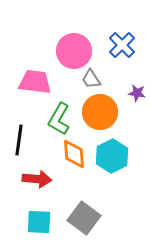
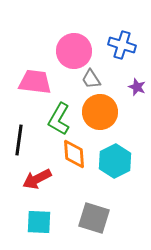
blue cross: rotated 28 degrees counterclockwise
purple star: moved 6 px up; rotated 12 degrees clockwise
cyan hexagon: moved 3 px right, 5 px down
red arrow: rotated 148 degrees clockwise
gray square: moved 10 px right; rotated 20 degrees counterclockwise
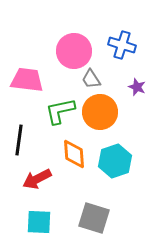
pink trapezoid: moved 8 px left, 2 px up
green L-shape: moved 1 px right, 8 px up; rotated 48 degrees clockwise
cyan hexagon: rotated 8 degrees clockwise
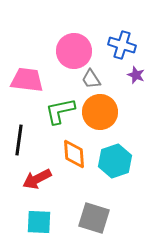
purple star: moved 1 px left, 12 px up
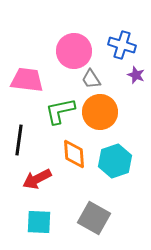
gray square: rotated 12 degrees clockwise
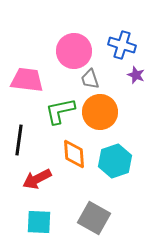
gray trapezoid: moved 1 px left; rotated 15 degrees clockwise
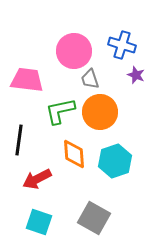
cyan square: rotated 16 degrees clockwise
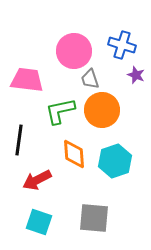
orange circle: moved 2 px right, 2 px up
red arrow: moved 1 px down
gray square: rotated 24 degrees counterclockwise
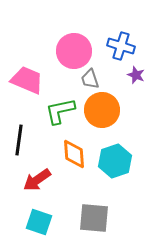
blue cross: moved 1 px left, 1 px down
pink trapezoid: rotated 16 degrees clockwise
red arrow: rotated 8 degrees counterclockwise
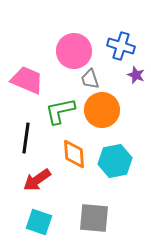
black line: moved 7 px right, 2 px up
cyan hexagon: rotated 8 degrees clockwise
